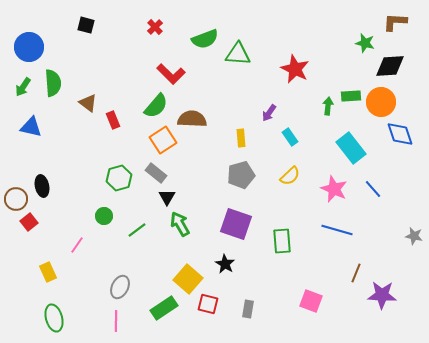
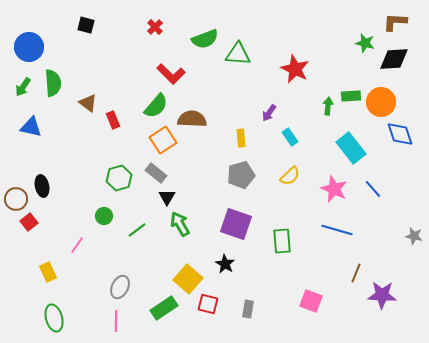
black diamond at (390, 66): moved 4 px right, 7 px up
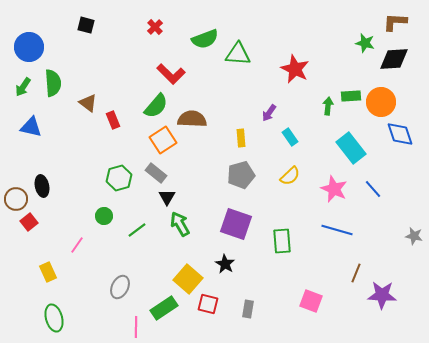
pink line at (116, 321): moved 20 px right, 6 px down
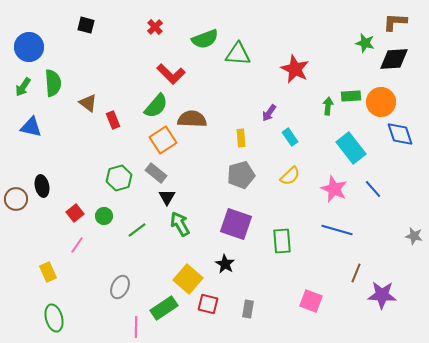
red square at (29, 222): moved 46 px right, 9 px up
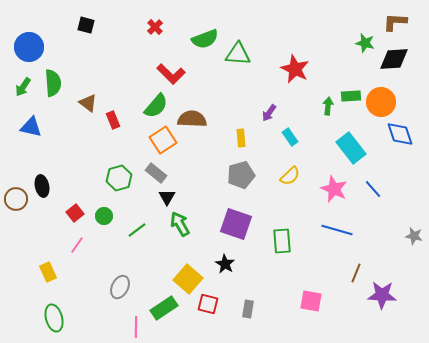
pink square at (311, 301): rotated 10 degrees counterclockwise
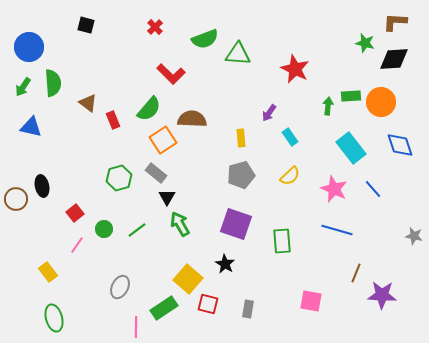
green semicircle at (156, 106): moved 7 px left, 3 px down
blue diamond at (400, 134): moved 11 px down
green circle at (104, 216): moved 13 px down
yellow rectangle at (48, 272): rotated 12 degrees counterclockwise
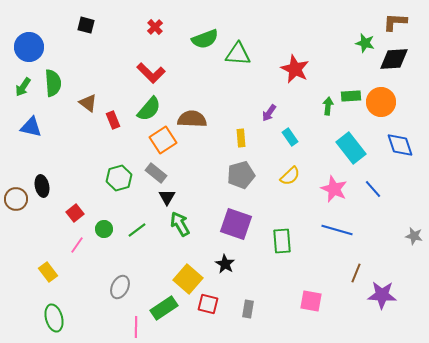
red L-shape at (171, 74): moved 20 px left, 1 px up
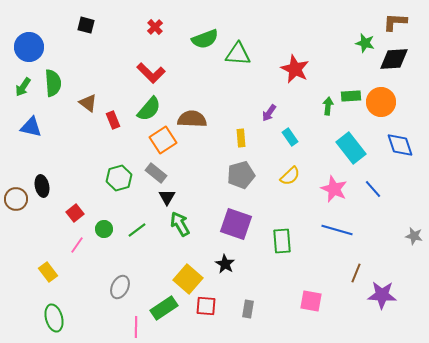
red square at (208, 304): moved 2 px left, 2 px down; rotated 10 degrees counterclockwise
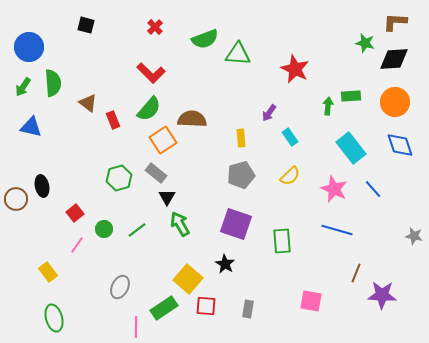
orange circle at (381, 102): moved 14 px right
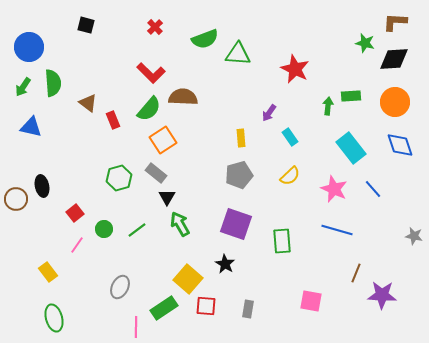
brown semicircle at (192, 119): moved 9 px left, 22 px up
gray pentagon at (241, 175): moved 2 px left
